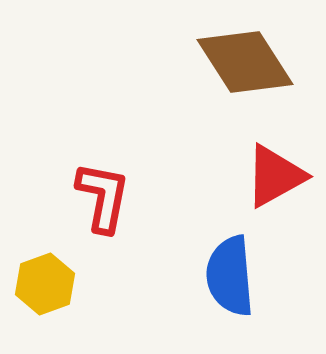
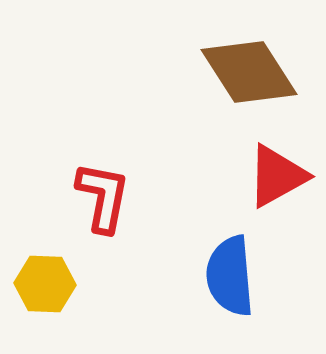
brown diamond: moved 4 px right, 10 px down
red triangle: moved 2 px right
yellow hexagon: rotated 22 degrees clockwise
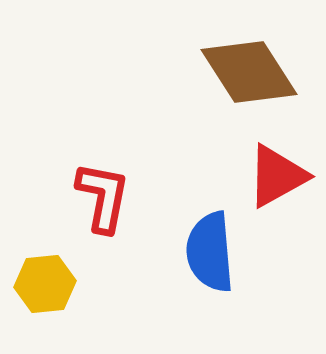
blue semicircle: moved 20 px left, 24 px up
yellow hexagon: rotated 8 degrees counterclockwise
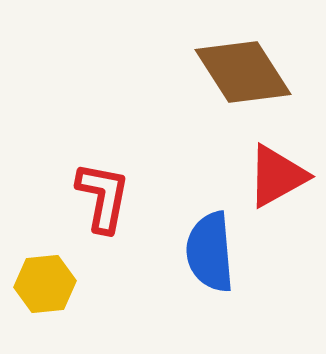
brown diamond: moved 6 px left
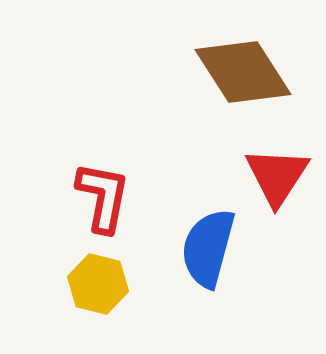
red triangle: rotated 28 degrees counterclockwise
blue semicircle: moved 2 px left, 4 px up; rotated 20 degrees clockwise
yellow hexagon: moved 53 px right; rotated 20 degrees clockwise
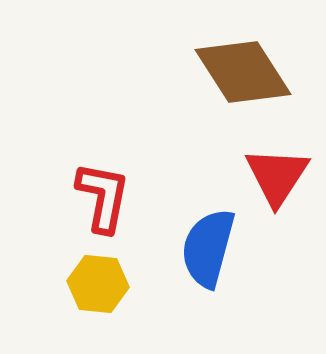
yellow hexagon: rotated 8 degrees counterclockwise
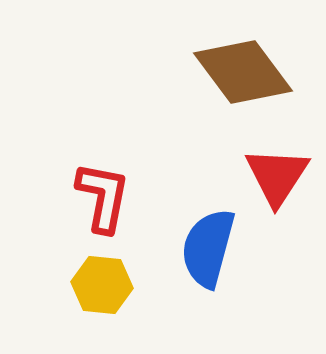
brown diamond: rotated 4 degrees counterclockwise
yellow hexagon: moved 4 px right, 1 px down
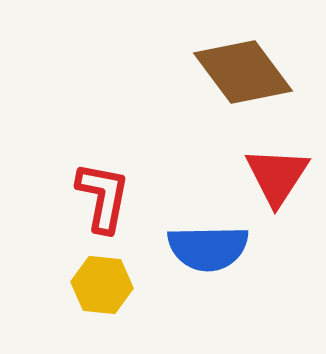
blue semicircle: rotated 106 degrees counterclockwise
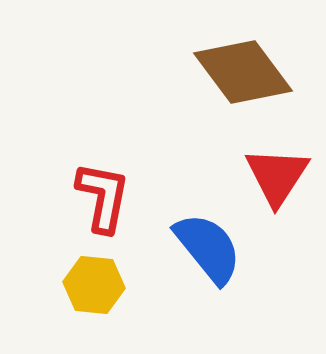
blue semicircle: rotated 128 degrees counterclockwise
yellow hexagon: moved 8 px left
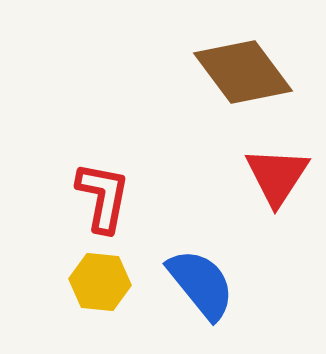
blue semicircle: moved 7 px left, 36 px down
yellow hexagon: moved 6 px right, 3 px up
